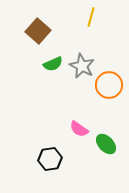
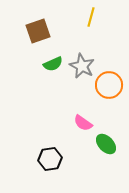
brown square: rotated 30 degrees clockwise
pink semicircle: moved 4 px right, 6 px up
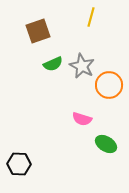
pink semicircle: moved 1 px left, 4 px up; rotated 18 degrees counterclockwise
green ellipse: rotated 15 degrees counterclockwise
black hexagon: moved 31 px left, 5 px down; rotated 10 degrees clockwise
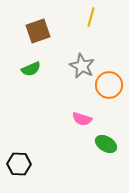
green semicircle: moved 22 px left, 5 px down
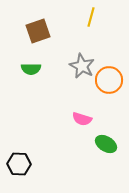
green semicircle: rotated 24 degrees clockwise
orange circle: moved 5 px up
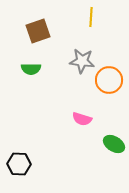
yellow line: rotated 12 degrees counterclockwise
gray star: moved 5 px up; rotated 20 degrees counterclockwise
green ellipse: moved 8 px right
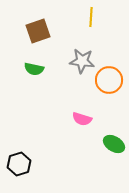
green semicircle: moved 3 px right; rotated 12 degrees clockwise
black hexagon: rotated 20 degrees counterclockwise
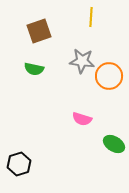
brown square: moved 1 px right
orange circle: moved 4 px up
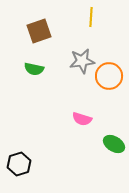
gray star: rotated 15 degrees counterclockwise
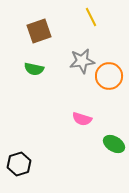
yellow line: rotated 30 degrees counterclockwise
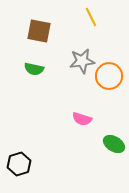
brown square: rotated 30 degrees clockwise
